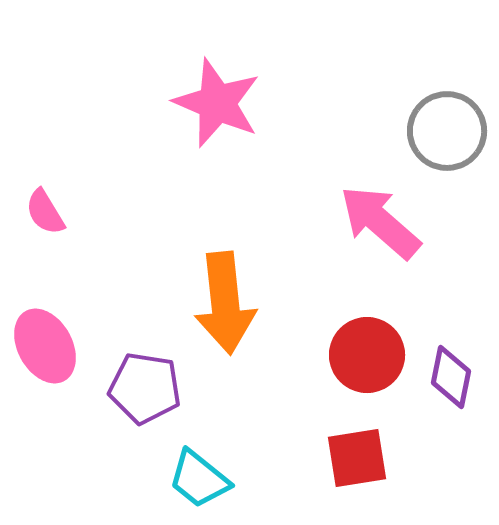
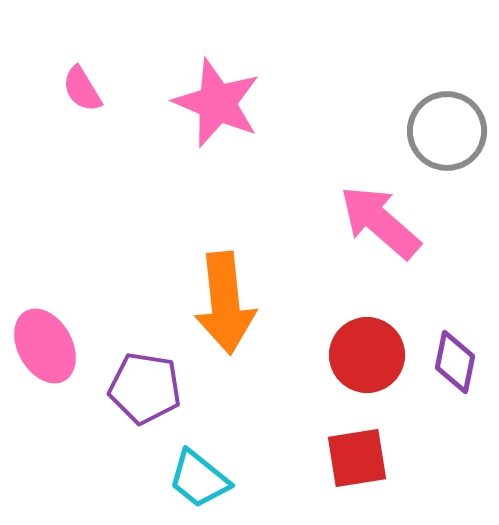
pink semicircle: moved 37 px right, 123 px up
purple diamond: moved 4 px right, 15 px up
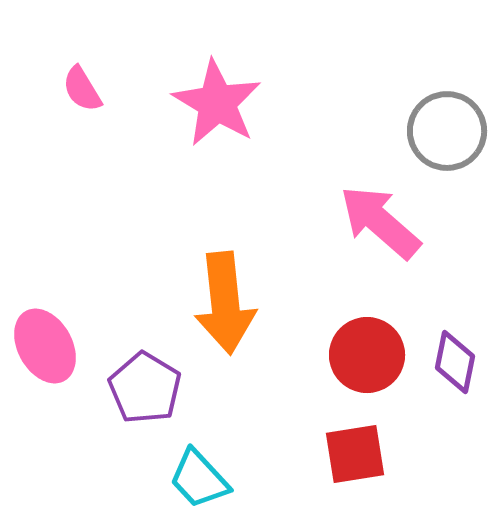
pink star: rotated 8 degrees clockwise
purple pentagon: rotated 22 degrees clockwise
red square: moved 2 px left, 4 px up
cyan trapezoid: rotated 8 degrees clockwise
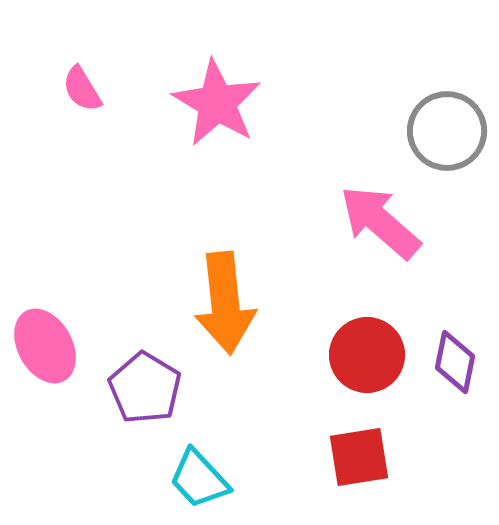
red square: moved 4 px right, 3 px down
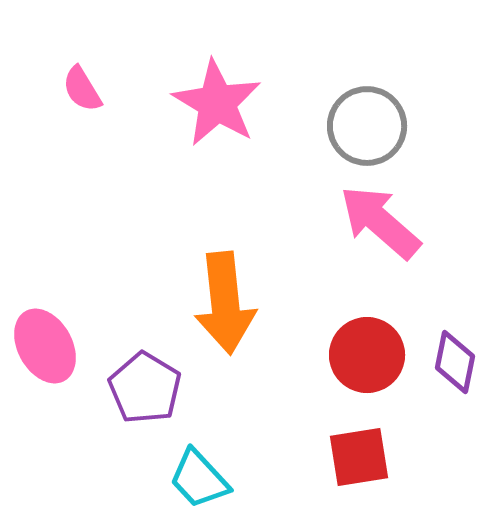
gray circle: moved 80 px left, 5 px up
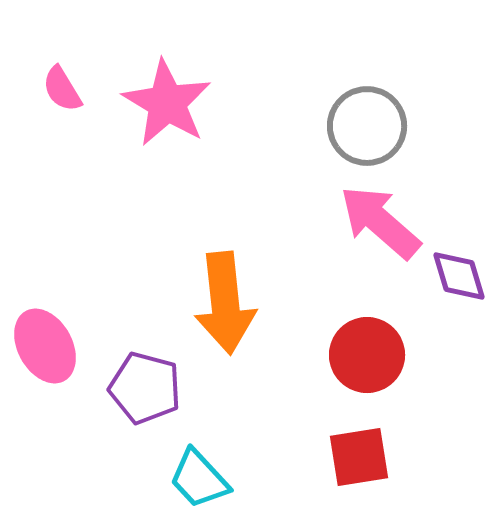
pink semicircle: moved 20 px left
pink star: moved 50 px left
purple diamond: moved 4 px right, 86 px up; rotated 28 degrees counterclockwise
purple pentagon: rotated 16 degrees counterclockwise
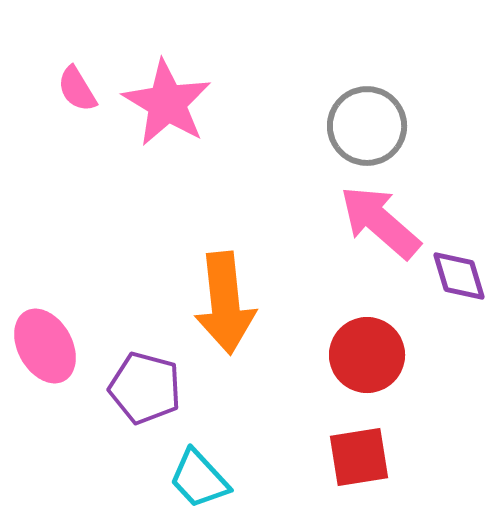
pink semicircle: moved 15 px right
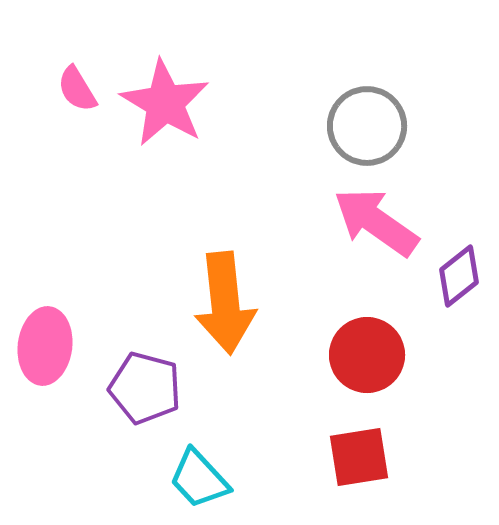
pink star: moved 2 px left
pink arrow: moved 4 px left; rotated 6 degrees counterclockwise
purple diamond: rotated 68 degrees clockwise
pink ellipse: rotated 36 degrees clockwise
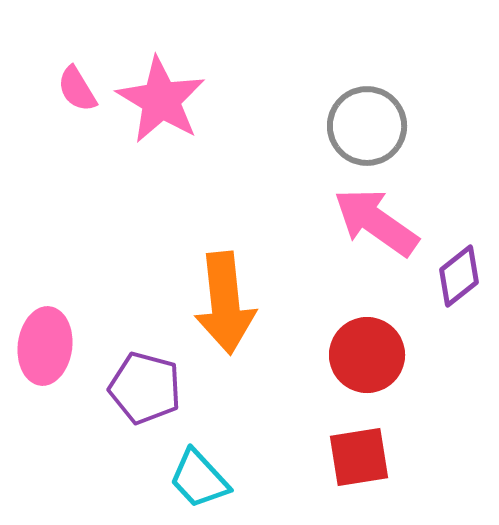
pink star: moved 4 px left, 3 px up
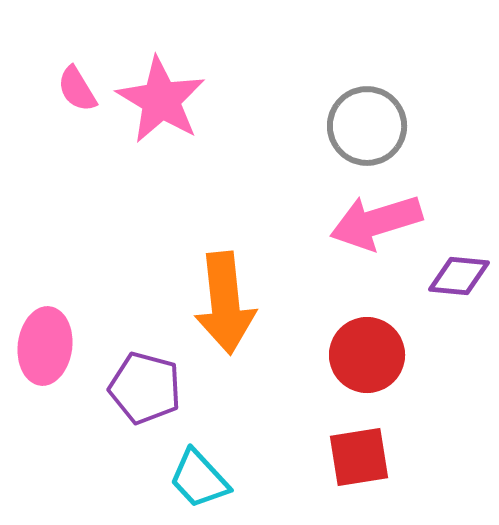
pink arrow: rotated 52 degrees counterclockwise
purple diamond: rotated 44 degrees clockwise
